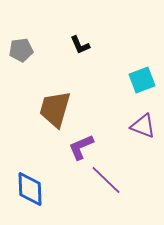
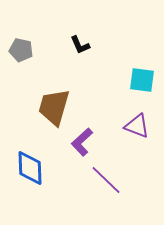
gray pentagon: rotated 20 degrees clockwise
cyan square: rotated 28 degrees clockwise
brown trapezoid: moved 1 px left, 2 px up
purple triangle: moved 6 px left
purple L-shape: moved 1 px right, 5 px up; rotated 20 degrees counterclockwise
blue diamond: moved 21 px up
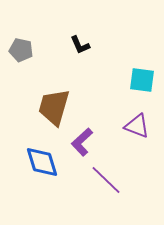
blue diamond: moved 12 px right, 6 px up; rotated 15 degrees counterclockwise
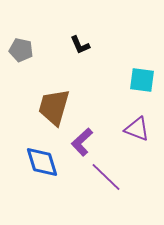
purple triangle: moved 3 px down
purple line: moved 3 px up
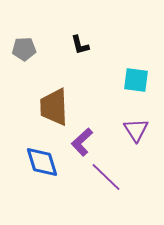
black L-shape: rotated 10 degrees clockwise
gray pentagon: moved 3 px right, 1 px up; rotated 15 degrees counterclockwise
cyan square: moved 6 px left
brown trapezoid: rotated 18 degrees counterclockwise
purple triangle: moved 1 px left, 1 px down; rotated 36 degrees clockwise
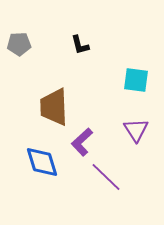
gray pentagon: moved 5 px left, 5 px up
